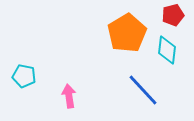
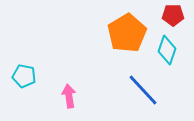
red pentagon: rotated 15 degrees clockwise
cyan diamond: rotated 12 degrees clockwise
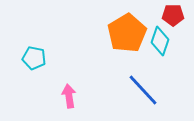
cyan diamond: moved 7 px left, 9 px up
cyan pentagon: moved 10 px right, 18 px up
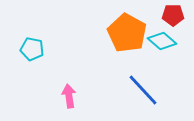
orange pentagon: rotated 12 degrees counterclockwise
cyan diamond: moved 2 px right; rotated 68 degrees counterclockwise
cyan pentagon: moved 2 px left, 9 px up
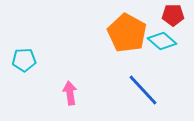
cyan pentagon: moved 8 px left, 11 px down; rotated 15 degrees counterclockwise
pink arrow: moved 1 px right, 3 px up
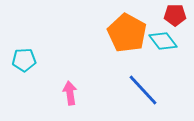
red pentagon: moved 2 px right
cyan diamond: moved 1 px right; rotated 12 degrees clockwise
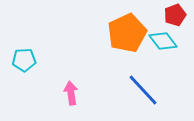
red pentagon: rotated 20 degrees counterclockwise
orange pentagon: rotated 18 degrees clockwise
pink arrow: moved 1 px right
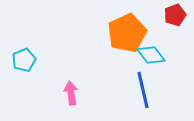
cyan diamond: moved 12 px left, 14 px down
cyan pentagon: rotated 20 degrees counterclockwise
blue line: rotated 30 degrees clockwise
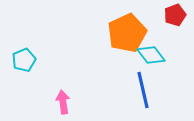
pink arrow: moved 8 px left, 9 px down
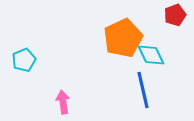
orange pentagon: moved 4 px left, 5 px down
cyan diamond: rotated 12 degrees clockwise
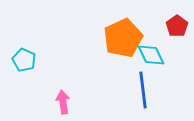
red pentagon: moved 2 px right, 11 px down; rotated 15 degrees counterclockwise
cyan pentagon: rotated 25 degrees counterclockwise
blue line: rotated 6 degrees clockwise
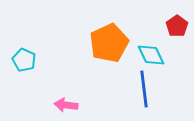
orange pentagon: moved 14 px left, 5 px down
blue line: moved 1 px right, 1 px up
pink arrow: moved 3 px right, 3 px down; rotated 75 degrees counterclockwise
